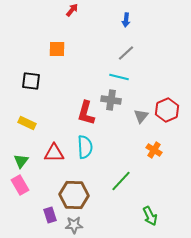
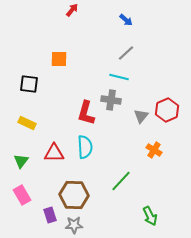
blue arrow: rotated 56 degrees counterclockwise
orange square: moved 2 px right, 10 px down
black square: moved 2 px left, 3 px down
pink rectangle: moved 2 px right, 10 px down
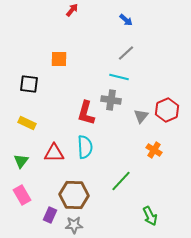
purple rectangle: rotated 42 degrees clockwise
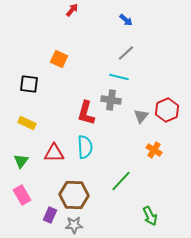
orange square: rotated 24 degrees clockwise
